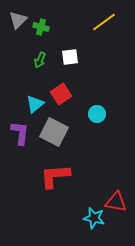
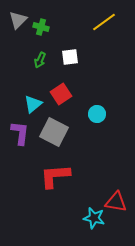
cyan triangle: moved 2 px left
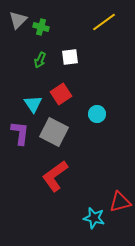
cyan triangle: rotated 24 degrees counterclockwise
red L-shape: rotated 32 degrees counterclockwise
red triangle: moved 4 px right; rotated 25 degrees counterclockwise
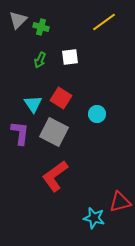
red square: moved 4 px down; rotated 25 degrees counterclockwise
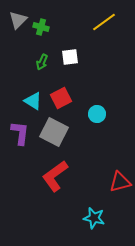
green arrow: moved 2 px right, 2 px down
red square: rotated 30 degrees clockwise
cyan triangle: moved 3 px up; rotated 24 degrees counterclockwise
red triangle: moved 20 px up
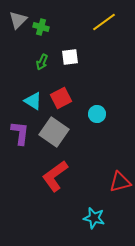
gray square: rotated 8 degrees clockwise
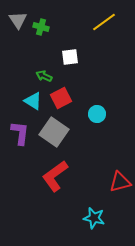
gray triangle: rotated 18 degrees counterclockwise
green arrow: moved 2 px right, 14 px down; rotated 91 degrees clockwise
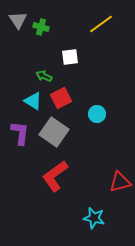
yellow line: moved 3 px left, 2 px down
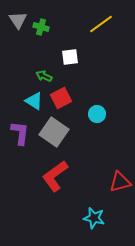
cyan triangle: moved 1 px right
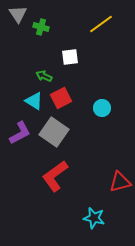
gray triangle: moved 6 px up
cyan circle: moved 5 px right, 6 px up
purple L-shape: rotated 55 degrees clockwise
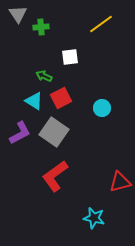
green cross: rotated 21 degrees counterclockwise
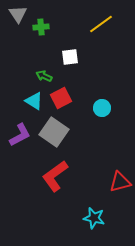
purple L-shape: moved 2 px down
